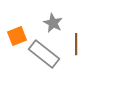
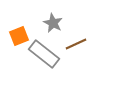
orange square: moved 2 px right
brown line: rotated 65 degrees clockwise
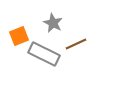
gray rectangle: rotated 12 degrees counterclockwise
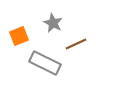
gray rectangle: moved 1 px right, 9 px down
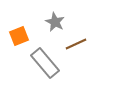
gray star: moved 2 px right, 1 px up
gray rectangle: rotated 24 degrees clockwise
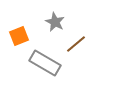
brown line: rotated 15 degrees counterclockwise
gray rectangle: rotated 20 degrees counterclockwise
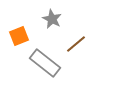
gray star: moved 3 px left, 3 px up
gray rectangle: rotated 8 degrees clockwise
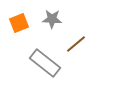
gray star: rotated 24 degrees counterclockwise
orange square: moved 13 px up
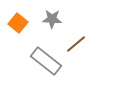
orange square: moved 1 px left; rotated 30 degrees counterclockwise
gray rectangle: moved 1 px right, 2 px up
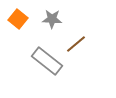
orange square: moved 4 px up
gray rectangle: moved 1 px right
